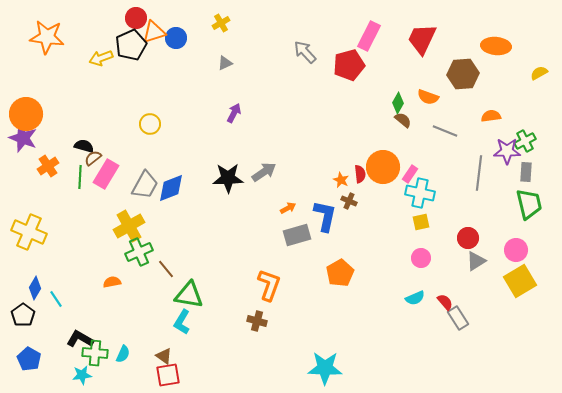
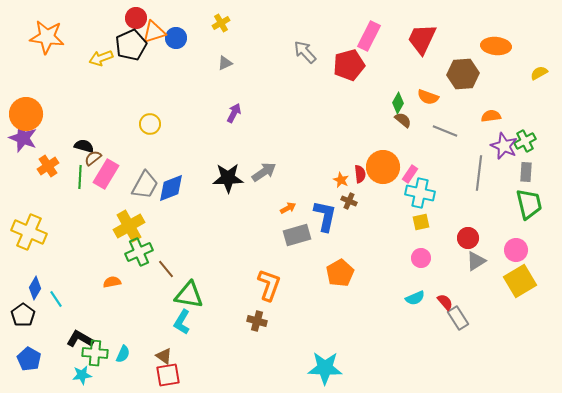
purple star at (507, 151): moved 3 px left, 5 px up; rotated 24 degrees clockwise
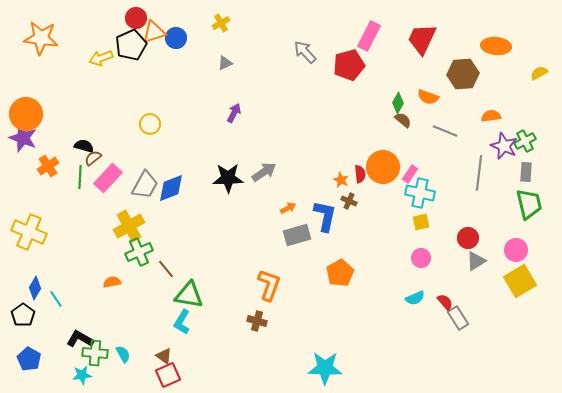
orange star at (47, 37): moved 6 px left, 1 px down
pink rectangle at (106, 174): moved 2 px right, 4 px down; rotated 12 degrees clockwise
cyan semicircle at (123, 354): rotated 54 degrees counterclockwise
red square at (168, 375): rotated 15 degrees counterclockwise
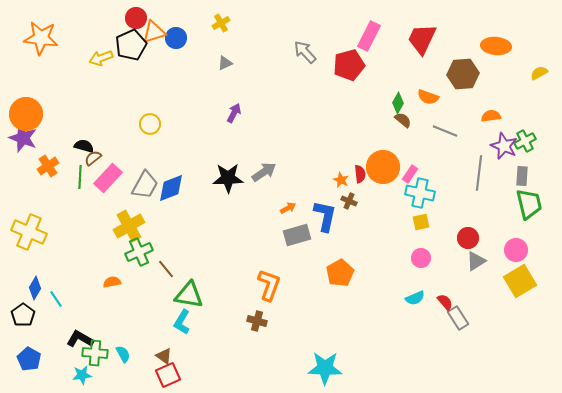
gray rectangle at (526, 172): moved 4 px left, 4 px down
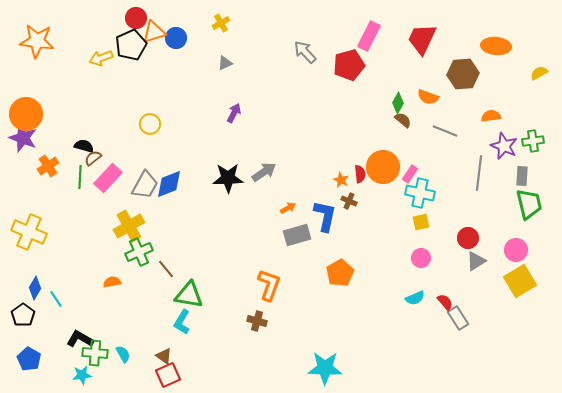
orange star at (41, 38): moved 4 px left, 3 px down
green cross at (525, 141): moved 8 px right; rotated 20 degrees clockwise
blue diamond at (171, 188): moved 2 px left, 4 px up
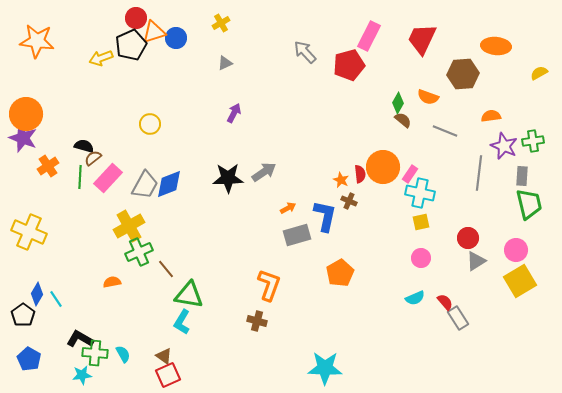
blue diamond at (35, 288): moved 2 px right, 6 px down
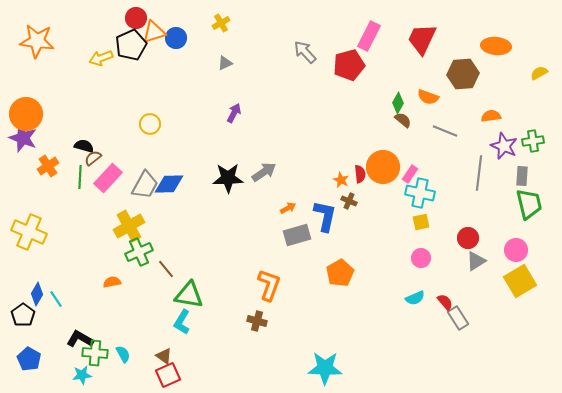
blue diamond at (169, 184): rotated 20 degrees clockwise
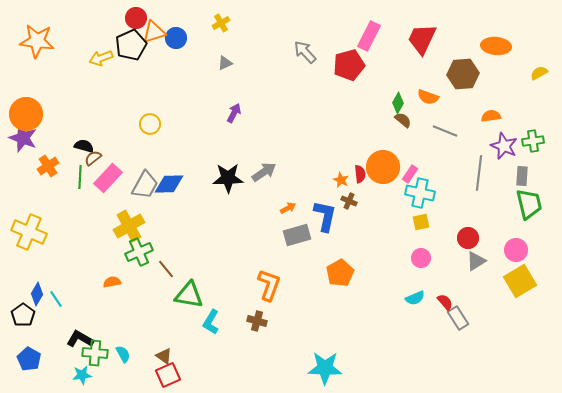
cyan L-shape at (182, 322): moved 29 px right
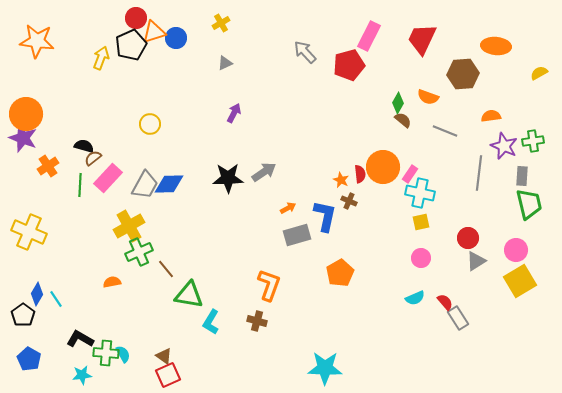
yellow arrow at (101, 58): rotated 130 degrees clockwise
green line at (80, 177): moved 8 px down
green cross at (95, 353): moved 11 px right
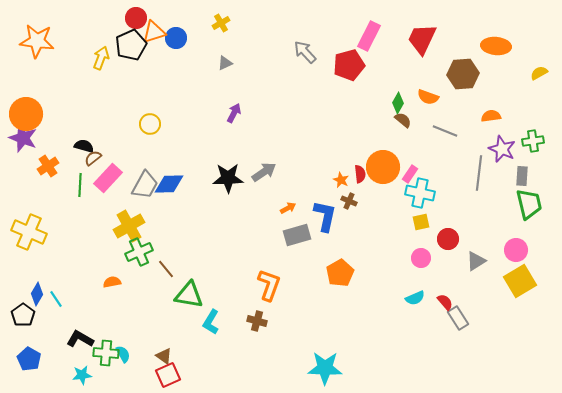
purple star at (504, 146): moved 2 px left, 3 px down
red circle at (468, 238): moved 20 px left, 1 px down
